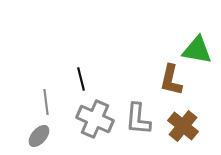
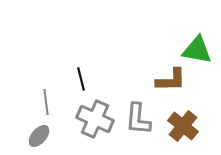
brown L-shape: rotated 104 degrees counterclockwise
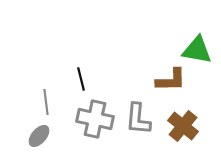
gray cross: rotated 12 degrees counterclockwise
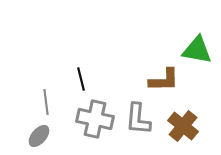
brown L-shape: moved 7 px left
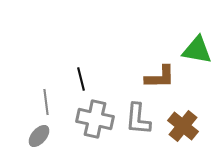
brown L-shape: moved 4 px left, 3 px up
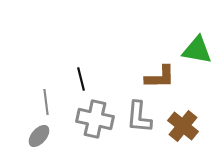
gray L-shape: moved 1 px right, 2 px up
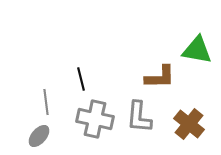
brown cross: moved 6 px right, 2 px up
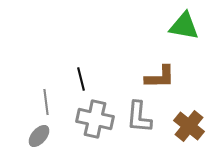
green triangle: moved 13 px left, 24 px up
brown cross: moved 2 px down
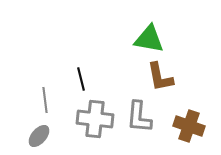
green triangle: moved 35 px left, 13 px down
brown L-shape: rotated 80 degrees clockwise
gray line: moved 1 px left, 2 px up
gray cross: rotated 6 degrees counterclockwise
brown cross: rotated 20 degrees counterclockwise
